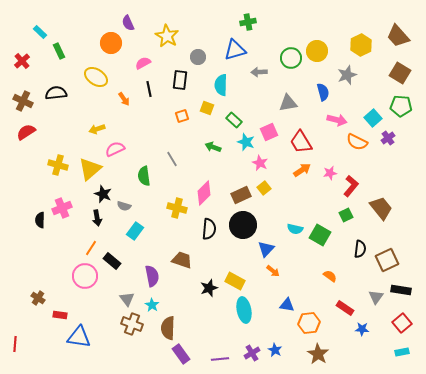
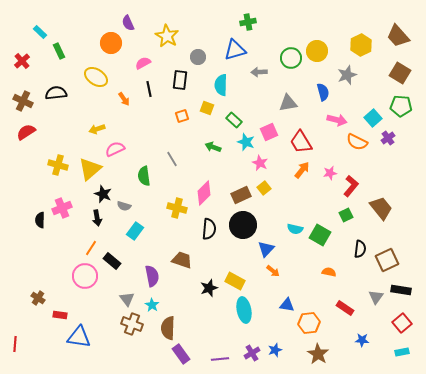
orange arrow at (302, 170): rotated 18 degrees counterclockwise
orange semicircle at (330, 276): moved 1 px left, 4 px up; rotated 24 degrees counterclockwise
blue star at (362, 329): moved 11 px down
blue star at (275, 350): rotated 24 degrees clockwise
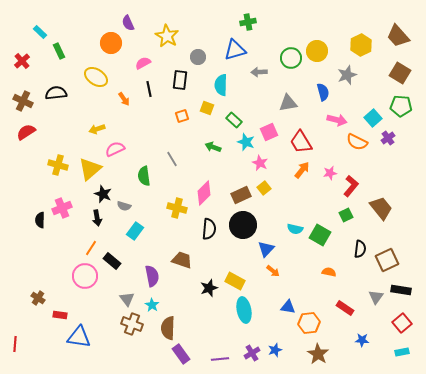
blue triangle at (287, 305): moved 1 px right, 2 px down
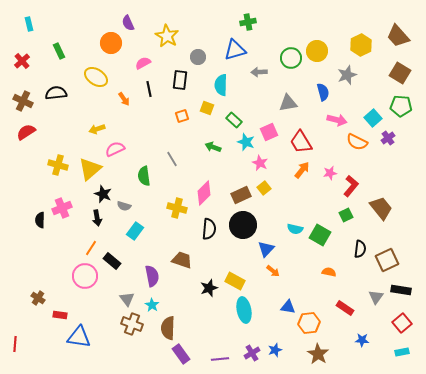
cyan rectangle at (40, 32): moved 11 px left, 8 px up; rotated 32 degrees clockwise
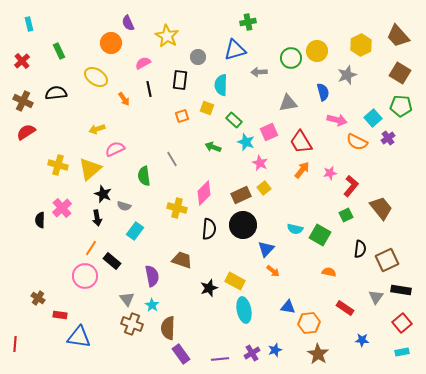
pink cross at (62, 208): rotated 18 degrees counterclockwise
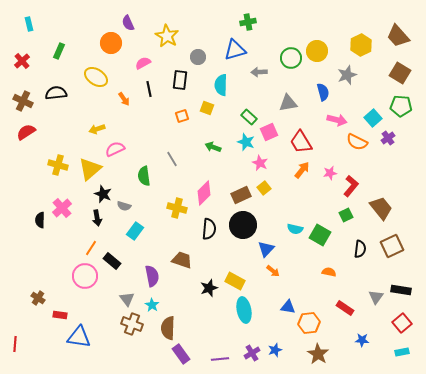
green rectangle at (59, 51): rotated 49 degrees clockwise
green rectangle at (234, 120): moved 15 px right, 3 px up
brown square at (387, 260): moved 5 px right, 14 px up
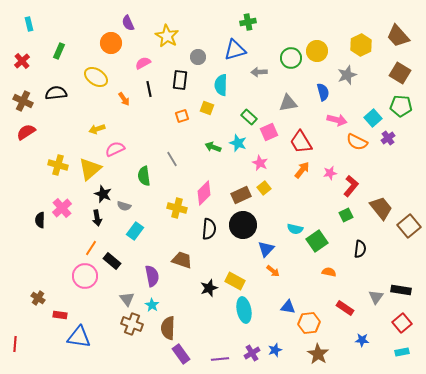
cyan star at (246, 142): moved 8 px left, 1 px down
green square at (320, 235): moved 3 px left, 6 px down; rotated 25 degrees clockwise
brown square at (392, 246): moved 17 px right, 20 px up; rotated 15 degrees counterclockwise
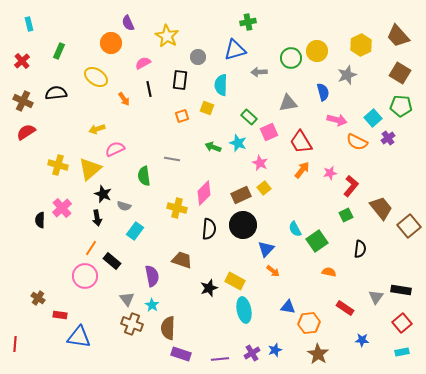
gray line at (172, 159): rotated 49 degrees counterclockwise
cyan semicircle at (295, 229): rotated 49 degrees clockwise
purple rectangle at (181, 354): rotated 36 degrees counterclockwise
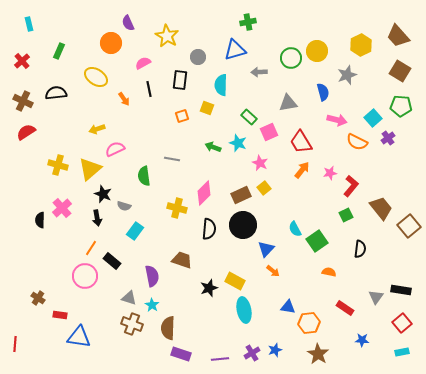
brown square at (400, 73): moved 2 px up
gray triangle at (127, 299): moved 2 px right, 1 px up; rotated 35 degrees counterclockwise
